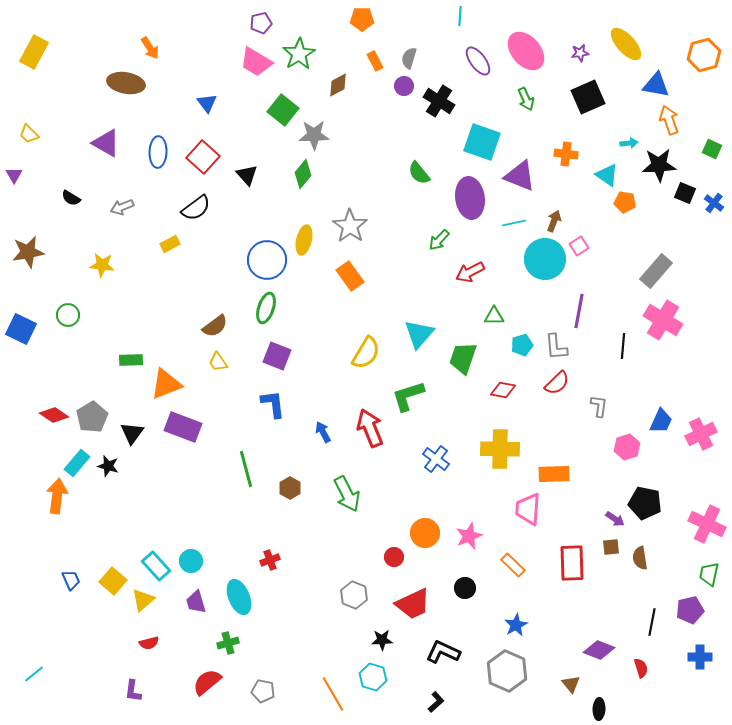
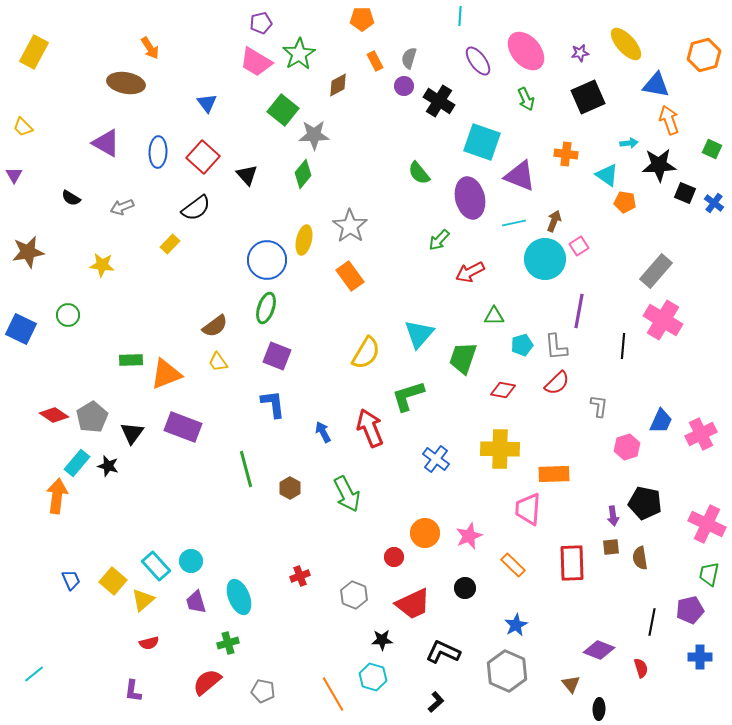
yellow trapezoid at (29, 134): moved 6 px left, 7 px up
purple ellipse at (470, 198): rotated 6 degrees counterclockwise
yellow rectangle at (170, 244): rotated 18 degrees counterclockwise
orange triangle at (166, 384): moved 10 px up
purple arrow at (615, 519): moved 2 px left, 3 px up; rotated 48 degrees clockwise
red cross at (270, 560): moved 30 px right, 16 px down
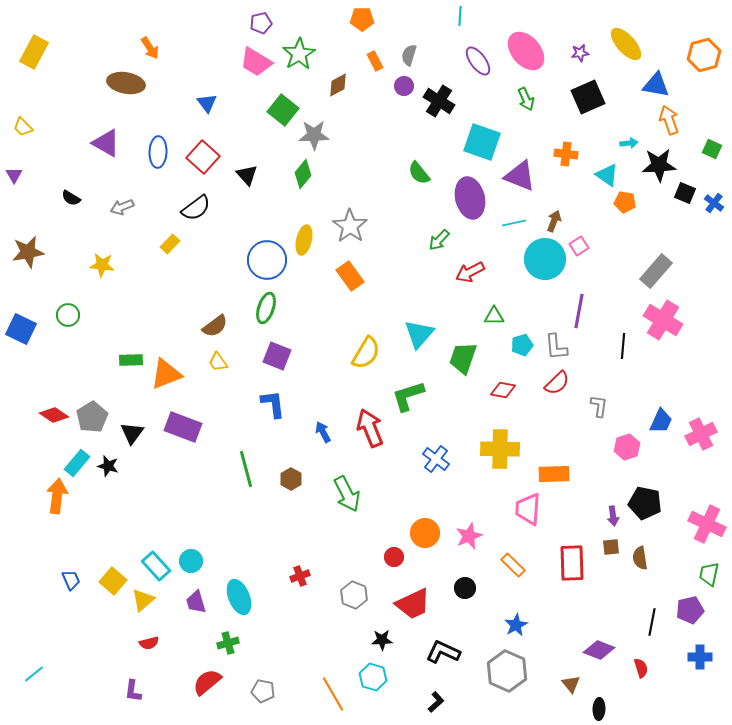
gray semicircle at (409, 58): moved 3 px up
brown hexagon at (290, 488): moved 1 px right, 9 px up
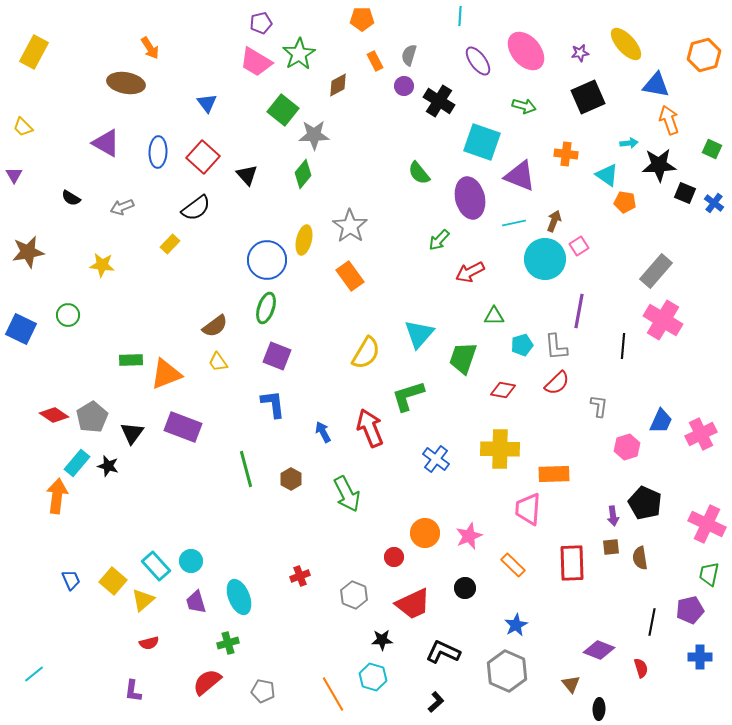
green arrow at (526, 99): moved 2 px left, 7 px down; rotated 50 degrees counterclockwise
black pentagon at (645, 503): rotated 12 degrees clockwise
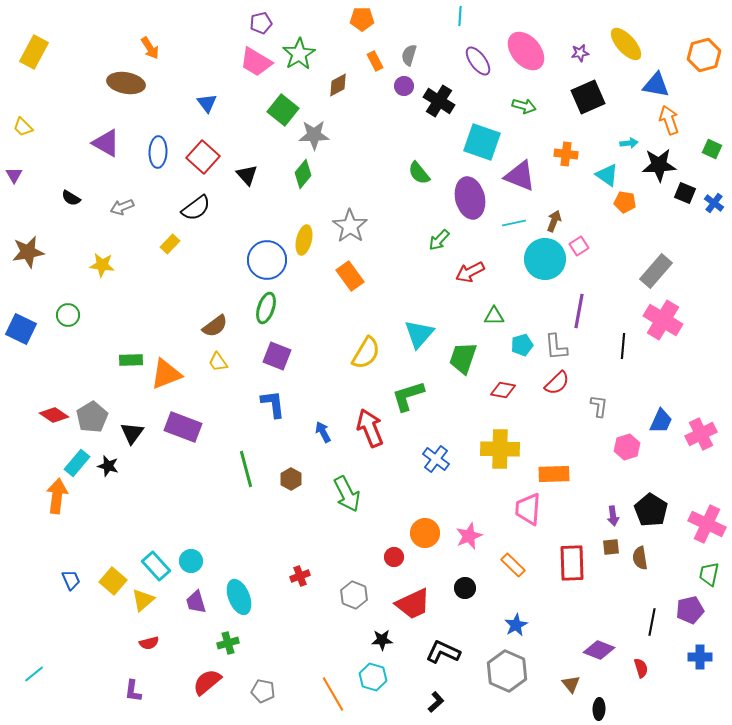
black pentagon at (645, 503): moved 6 px right, 7 px down; rotated 8 degrees clockwise
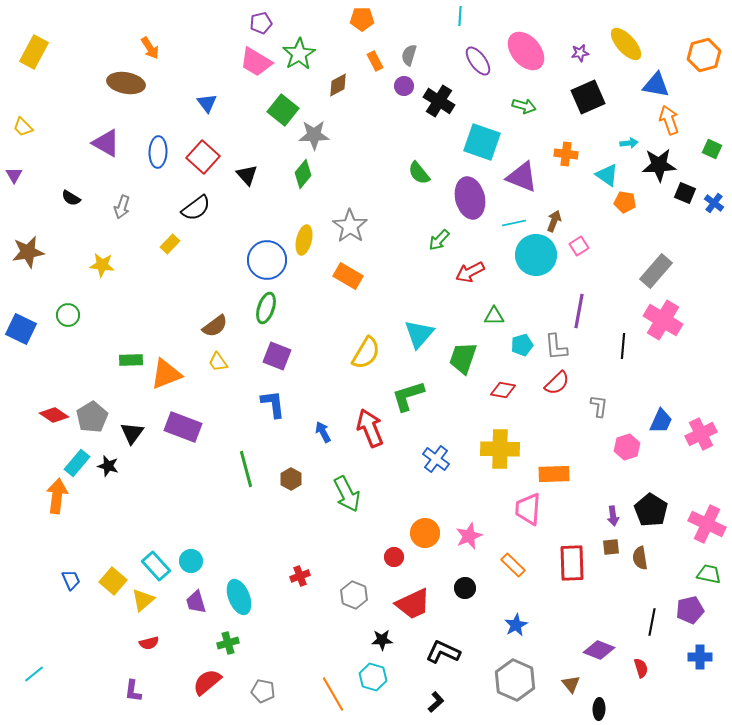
purple triangle at (520, 176): moved 2 px right, 1 px down
gray arrow at (122, 207): rotated 50 degrees counterclockwise
cyan circle at (545, 259): moved 9 px left, 4 px up
orange rectangle at (350, 276): moved 2 px left; rotated 24 degrees counterclockwise
green trapezoid at (709, 574): rotated 90 degrees clockwise
gray hexagon at (507, 671): moved 8 px right, 9 px down
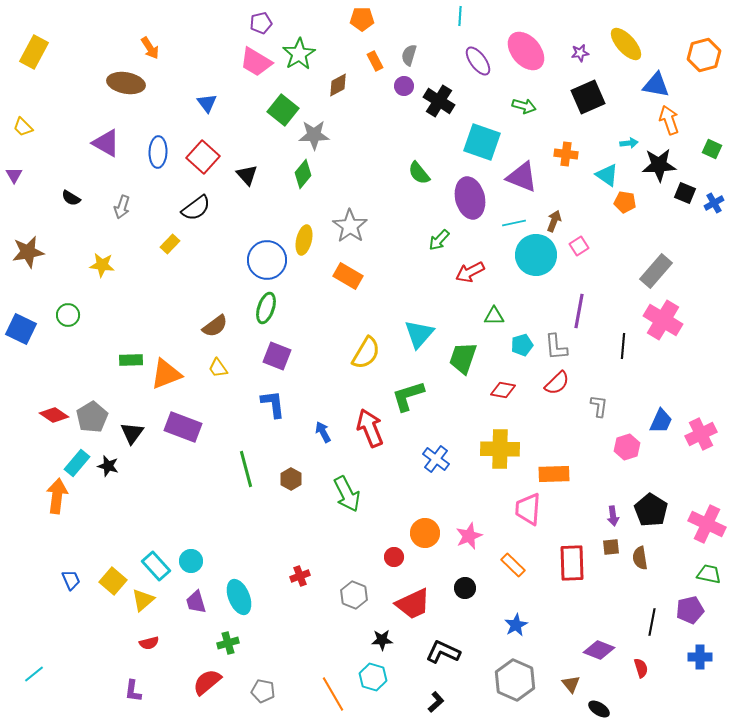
blue cross at (714, 203): rotated 24 degrees clockwise
yellow trapezoid at (218, 362): moved 6 px down
black ellipse at (599, 709): rotated 60 degrees counterclockwise
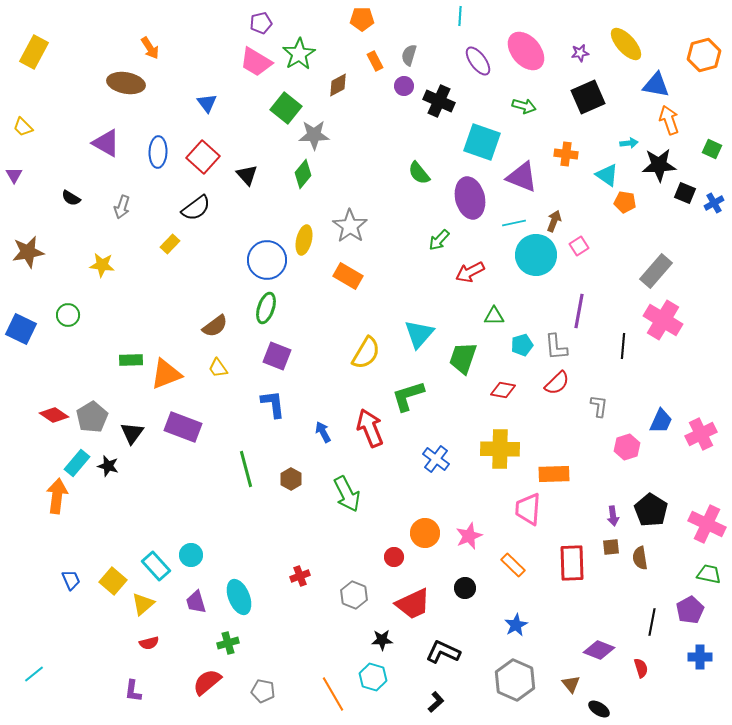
black cross at (439, 101): rotated 8 degrees counterclockwise
green square at (283, 110): moved 3 px right, 2 px up
cyan circle at (191, 561): moved 6 px up
yellow triangle at (143, 600): moved 4 px down
purple pentagon at (690, 610): rotated 16 degrees counterclockwise
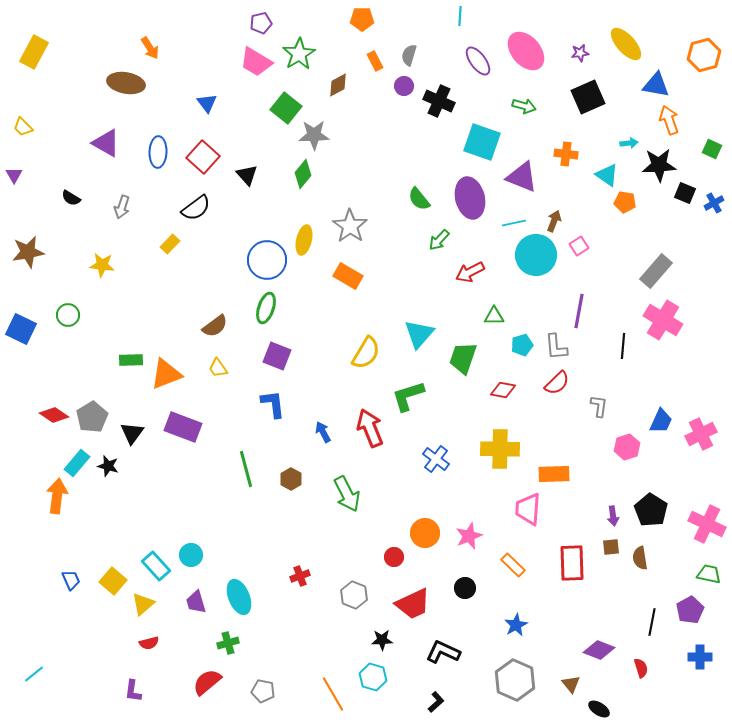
green semicircle at (419, 173): moved 26 px down
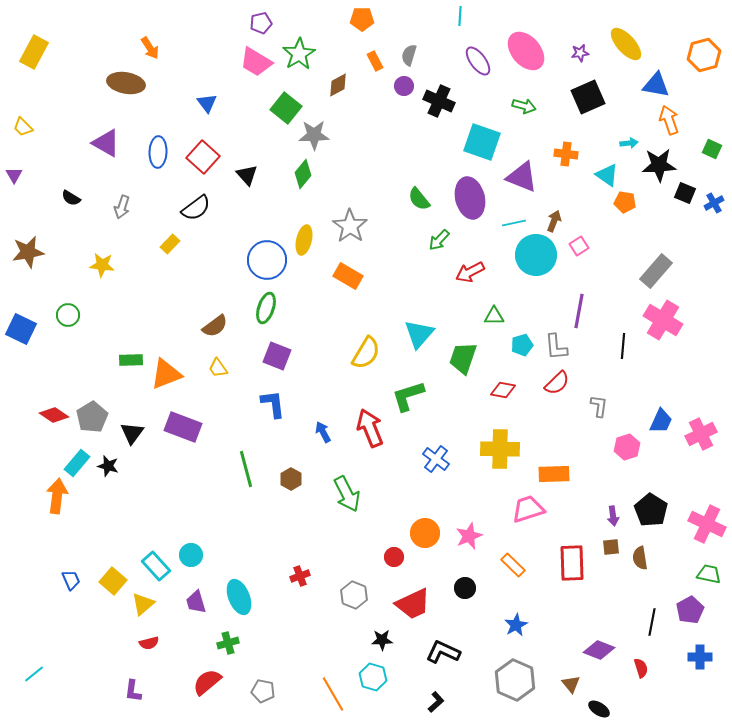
pink trapezoid at (528, 509): rotated 68 degrees clockwise
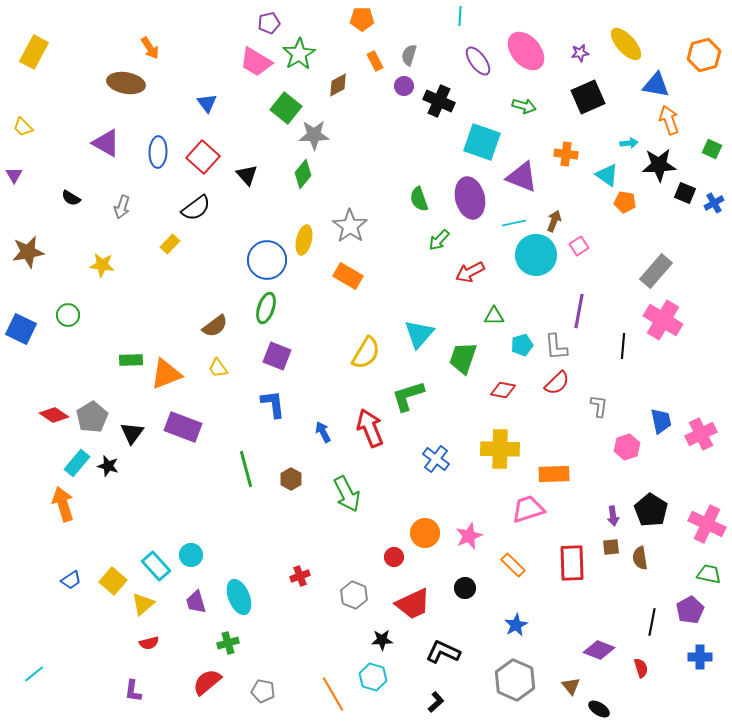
purple pentagon at (261, 23): moved 8 px right
green semicircle at (419, 199): rotated 20 degrees clockwise
blue trapezoid at (661, 421): rotated 36 degrees counterclockwise
orange arrow at (57, 496): moved 6 px right, 8 px down; rotated 24 degrees counterclockwise
blue trapezoid at (71, 580): rotated 80 degrees clockwise
brown triangle at (571, 684): moved 2 px down
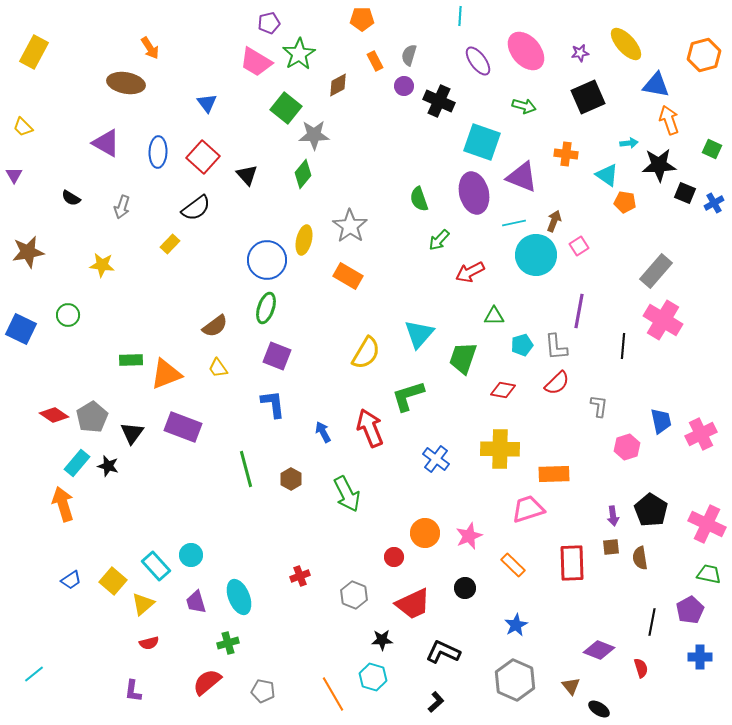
purple ellipse at (470, 198): moved 4 px right, 5 px up
